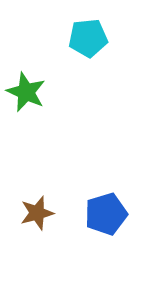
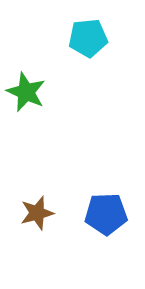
blue pentagon: rotated 15 degrees clockwise
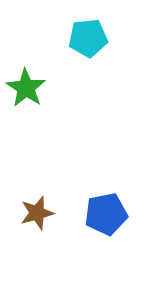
green star: moved 4 px up; rotated 9 degrees clockwise
blue pentagon: rotated 9 degrees counterclockwise
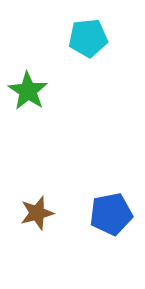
green star: moved 2 px right, 3 px down
blue pentagon: moved 5 px right
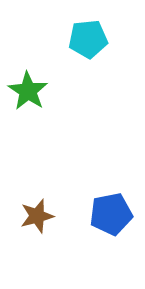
cyan pentagon: moved 1 px down
brown star: moved 3 px down
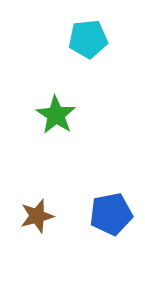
green star: moved 28 px right, 24 px down
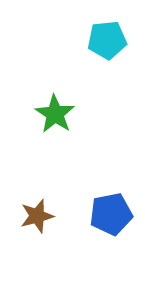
cyan pentagon: moved 19 px right, 1 px down
green star: moved 1 px left, 1 px up
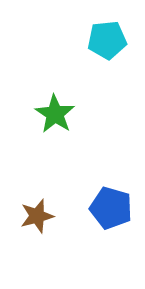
blue pentagon: moved 6 px up; rotated 27 degrees clockwise
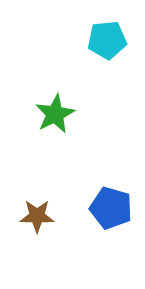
green star: rotated 12 degrees clockwise
brown star: rotated 16 degrees clockwise
